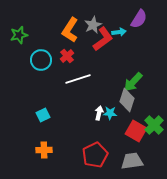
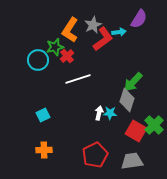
green star: moved 36 px right, 12 px down
cyan circle: moved 3 px left
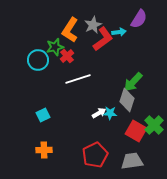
white arrow: rotated 48 degrees clockwise
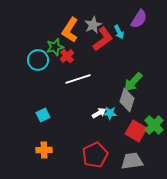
cyan arrow: rotated 72 degrees clockwise
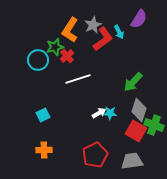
gray diamond: moved 12 px right, 10 px down
green cross: rotated 24 degrees counterclockwise
